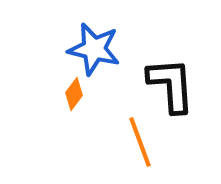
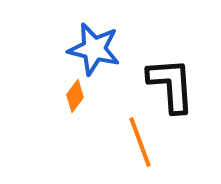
orange diamond: moved 1 px right, 2 px down
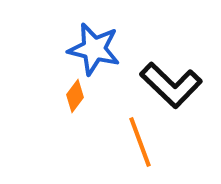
black L-shape: rotated 138 degrees clockwise
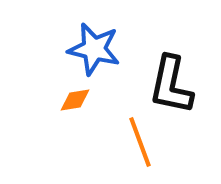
black L-shape: rotated 58 degrees clockwise
orange diamond: moved 4 px down; rotated 44 degrees clockwise
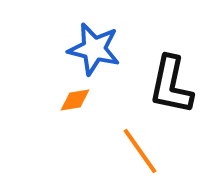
orange line: moved 9 px down; rotated 15 degrees counterclockwise
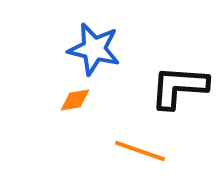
black L-shape: moved 8 px right, 2 px down; rotated 82 degrees clockwise
orange line: rotated 36 degrees counterclockwise
